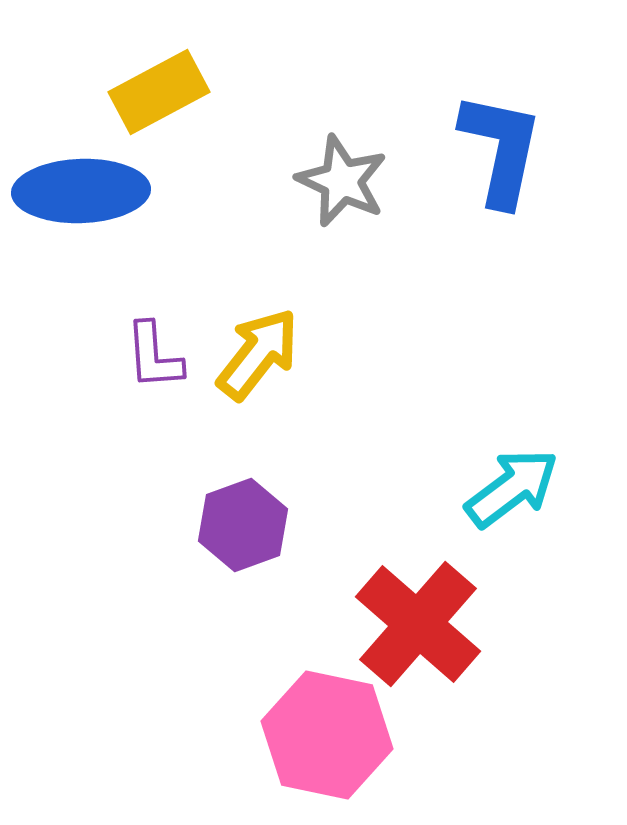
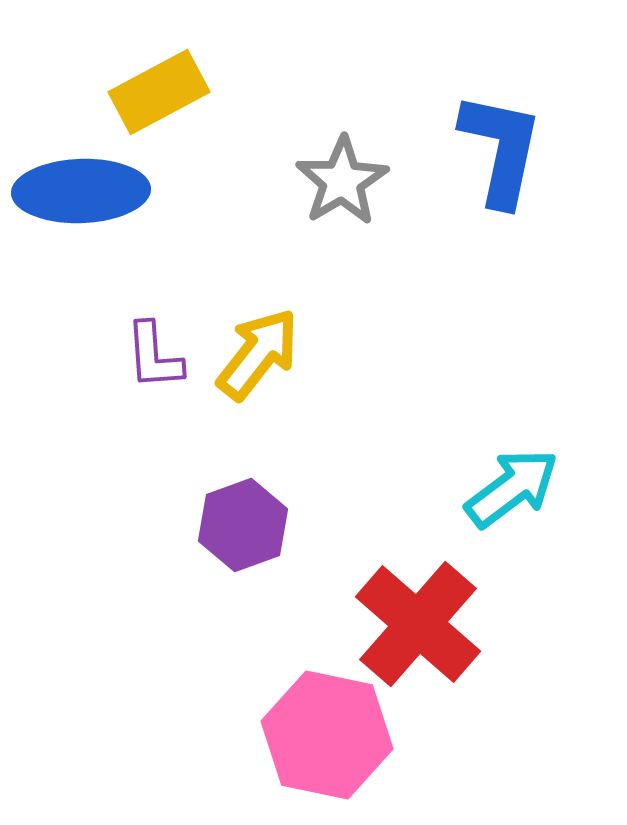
gray star: rotated 16 degrees clockwise
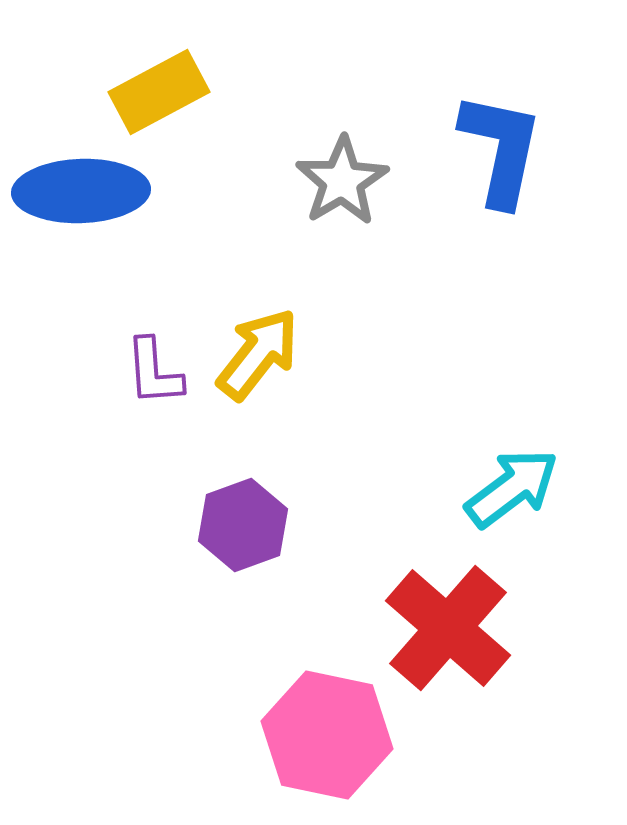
purple L-shape: moved 16 px down
red cross: moved 30 px right, 4 px down
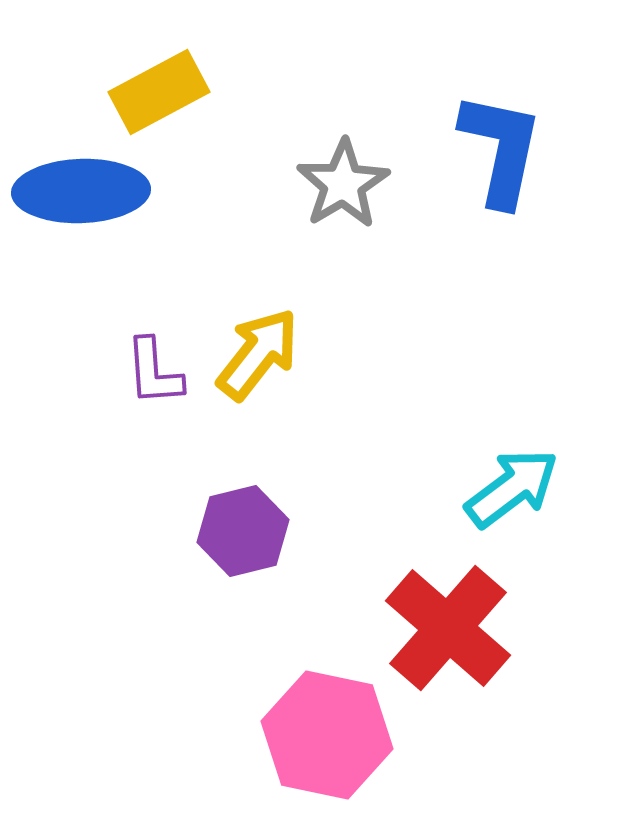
gray star: moved 1 px right, 3 px down
purple hexagon: moved 6 px down; rotated 6 degrees clockwise
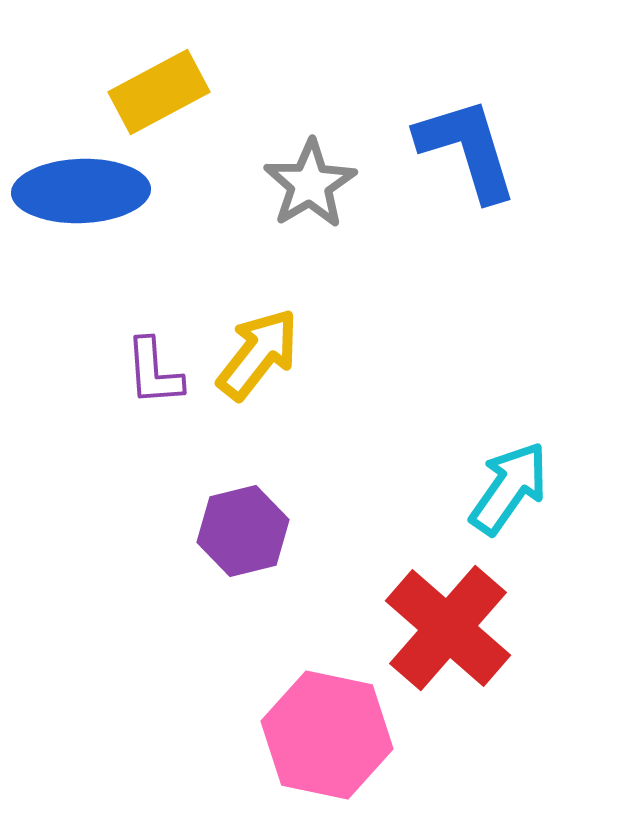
blue L-shape: moved 34 px left; rotated 29 degrees counterclockwise
gray star: moved 33 px left
cyan arrow: moved 3 px left; rotated 18 degrees counterclockwise
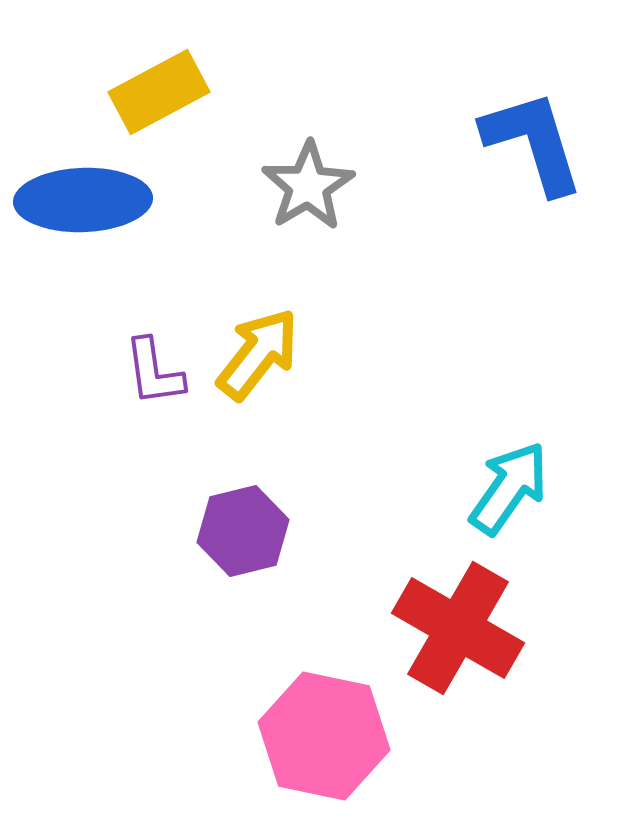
blue L-shape: moved 66 px right, 7 px up
gray star: moved 2 px left, 2 px down
blue ellipse: moved 2 px right, 9 px down
purple L-shape: rotated 4 degrees counterclockwise
red cross: moved 10 px right; rotated 11 degrees counterclockwise
pink hexagon: moved 3 px left, 1 px down
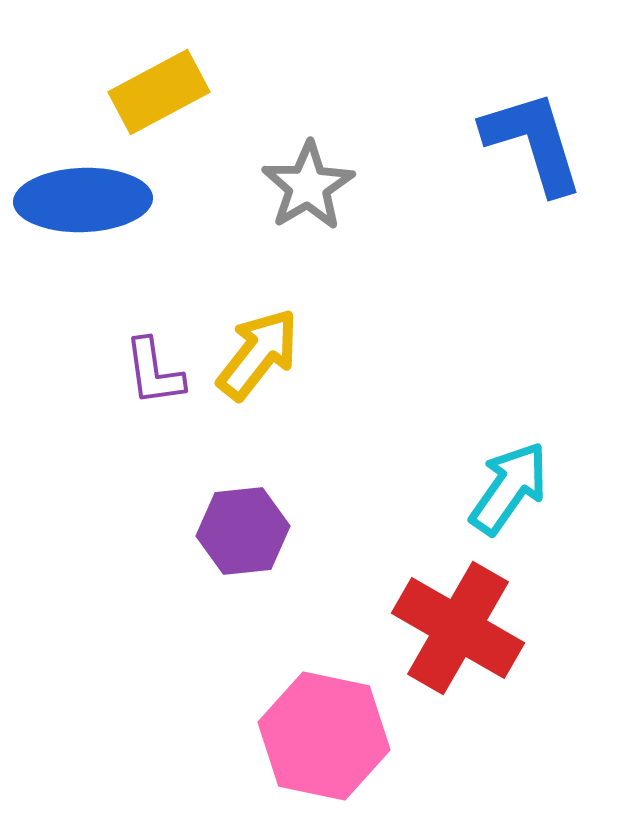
purple hexagon: rotated 8 degrees clockwise
